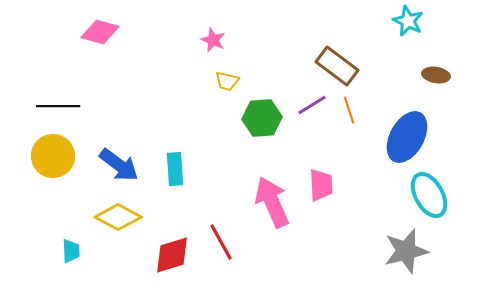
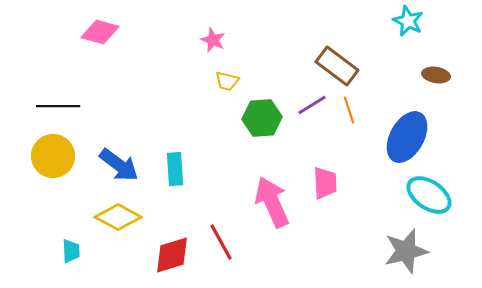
pink trapezoid: moved 4 px right, 2 px up
cyan ellipse: rotated 27 degrees counterclockwise
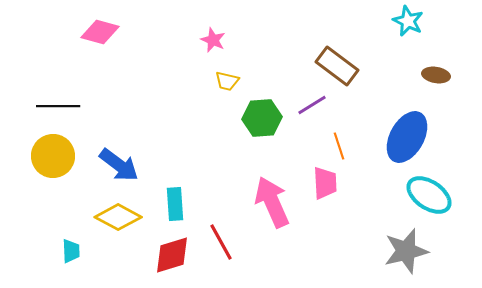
orange line: moved 10 px left, 36 px down
cyan rectangle: moved 35 px down
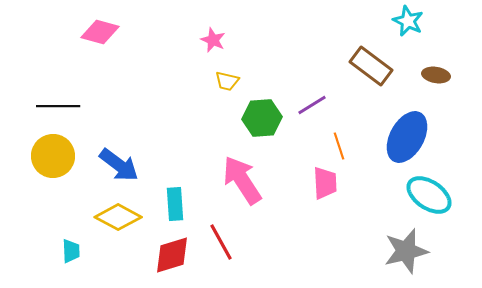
brown rectangle: moved 34 px right
pink arrow: moved 30 px left, 22 px up; rotated 9 degrees counterclockwise
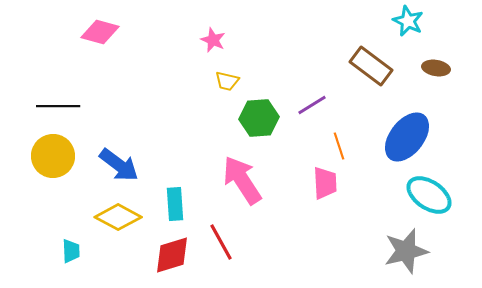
brown ellipse: moved 7 px up
green hexagon: moved 3 px left
blue ellipse: rotated 9 degrees clockwise
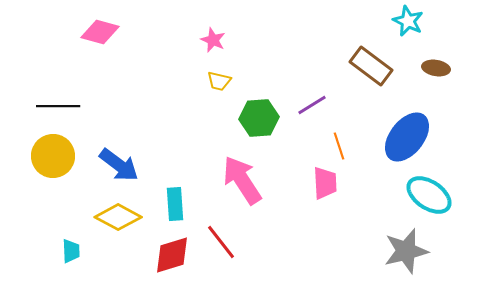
yellow trapezoid: moved 8 px left
red line: rotated 9 degrees counterclockwise
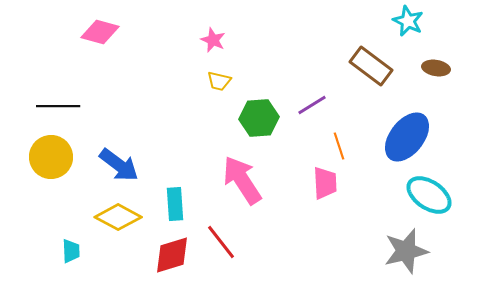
yellow circle: moved 2 px left, 1 px down
